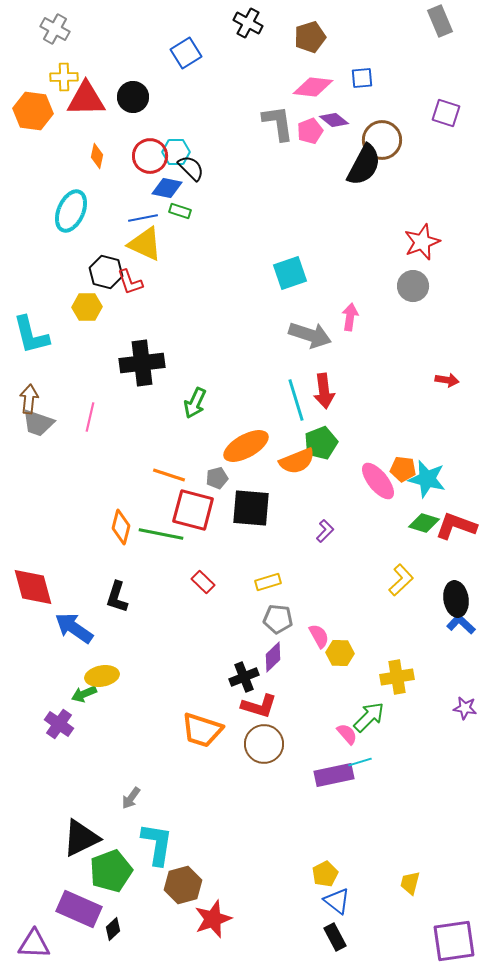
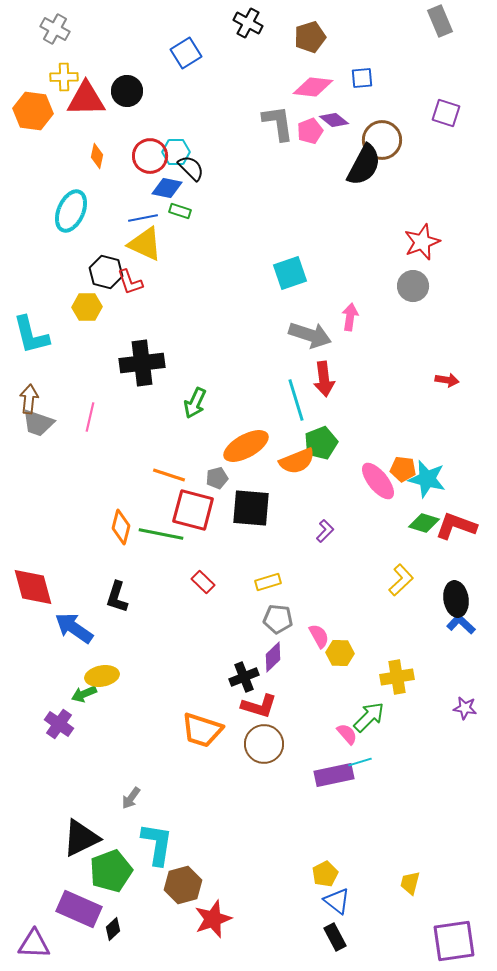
black circle at (133, 97): moved 6 px left, 6 px up
red arrow at (324, 391): moved 12 px up
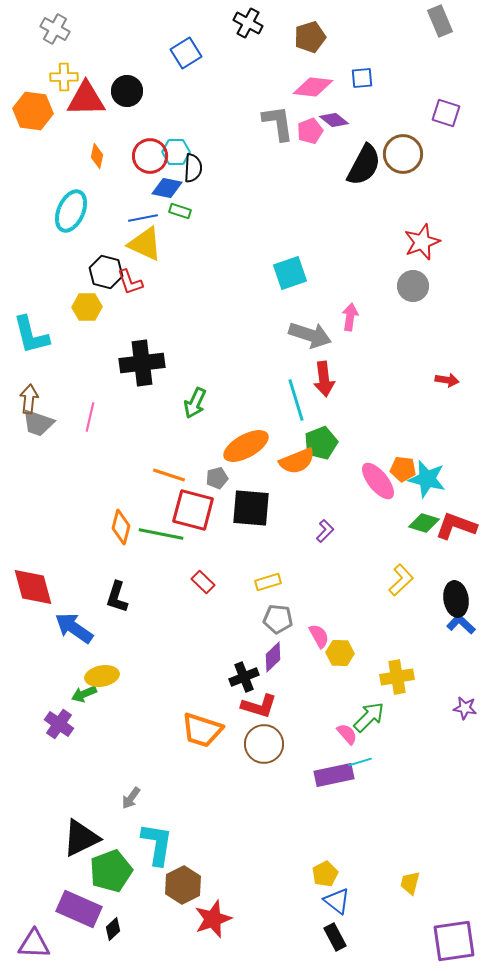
brown circle at (382, 140): moved 21 px right, 14 px down
black semicircle at (191, 168): moved 2 px right; rotated 48 degrees clockwise
brown hexagon at (183, 885): rotated 12 degrees counterclockwise
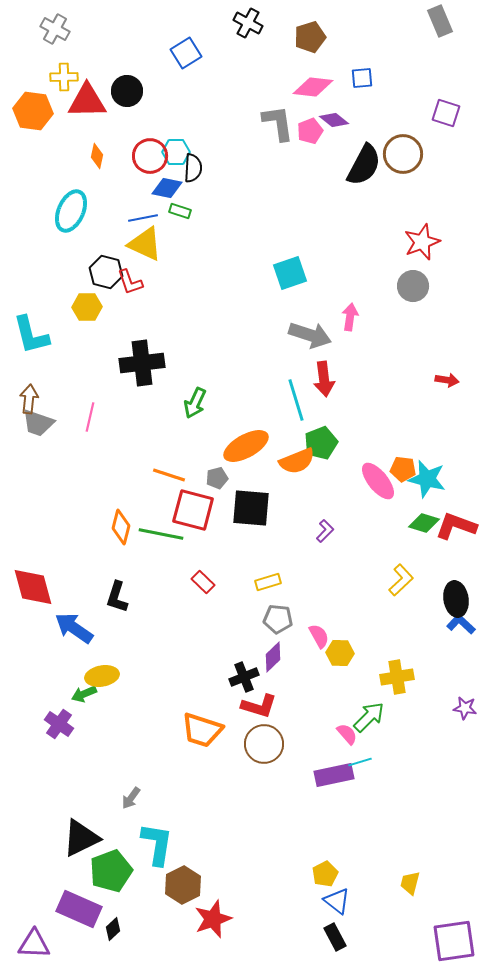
red triangle at (86, 99): moved 1 px right, 2 px down
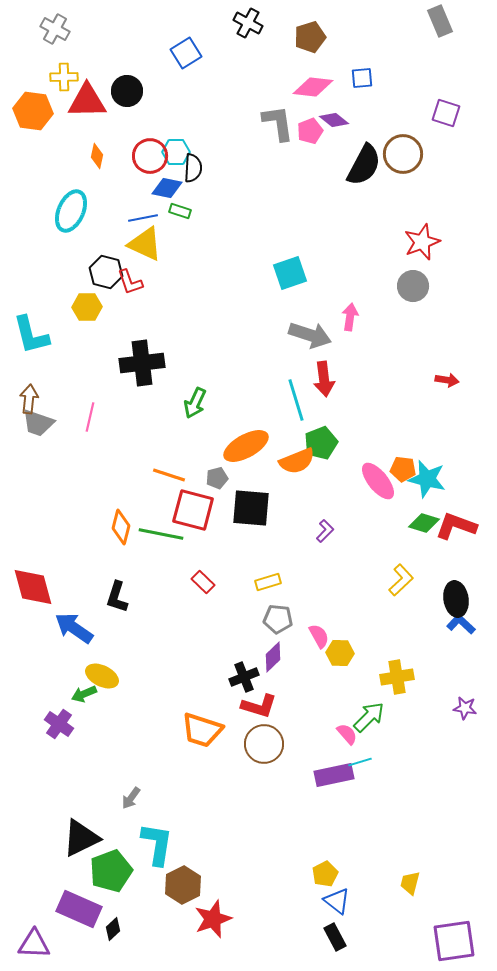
yellow ellipse at (102, 676): rotated 36 degrees clockwise
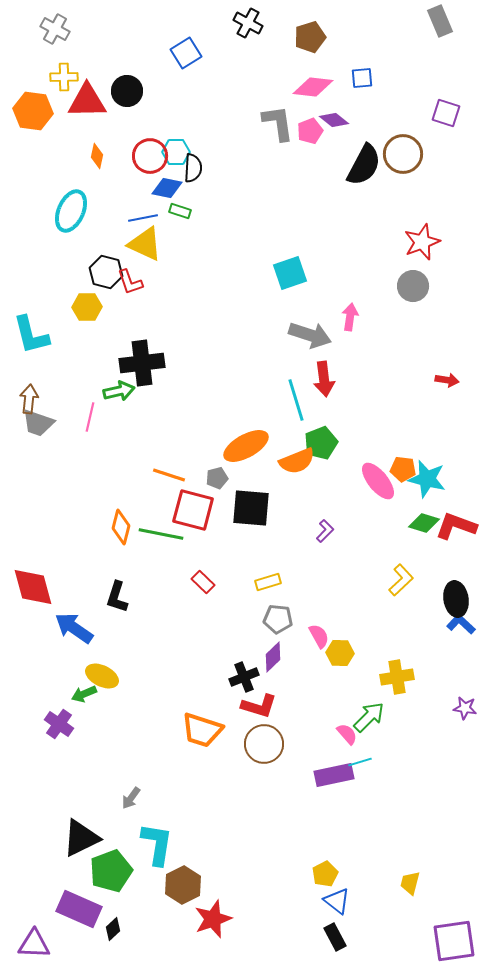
green arrow at (195, 403): moved 76 px left, 12 px up; rotated 128 degrees counterclockwise
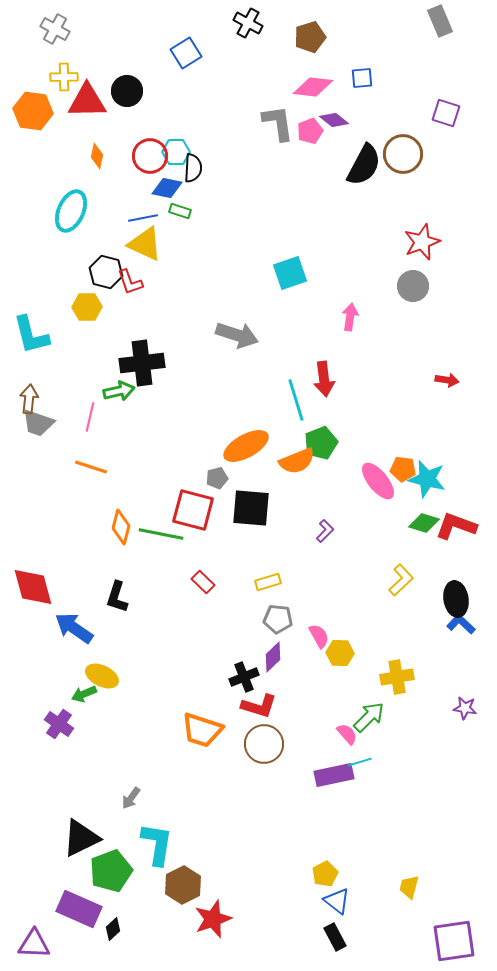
gray arrow at (310, 335): moved 73 px left
orange line at (169, 475): moved 78 px left, 8 px up
yellow trapezoid at (410, 883): moved 1 px left, 4 px down
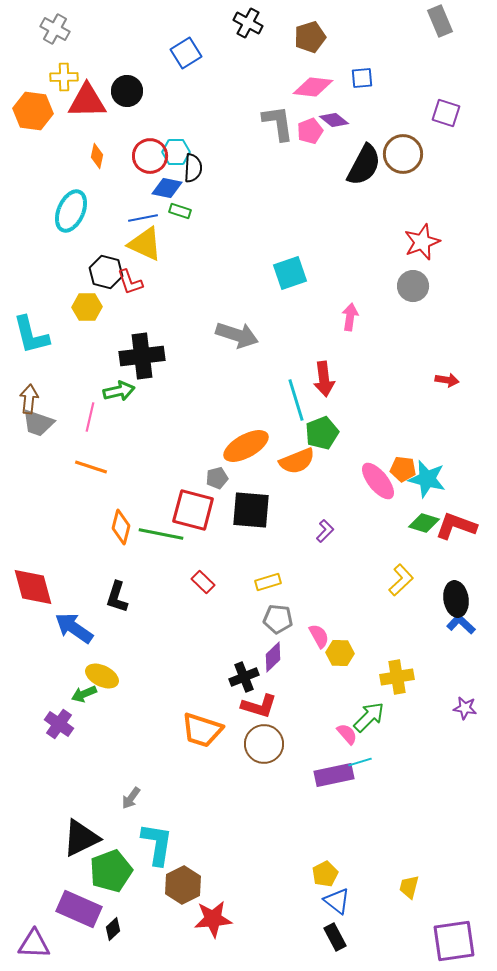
black cross at (142, 363): moved 7 px up
green pentagon at (321, 443): moved 1 px right, 10 px up
black square at (251, 508): moved 2 px down
red star at (213, 919): rotated 15 degrees clockwise
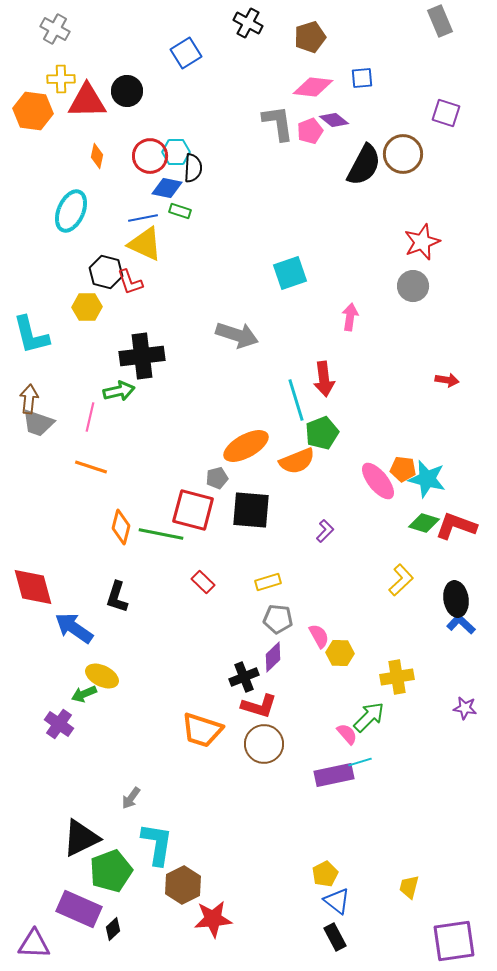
yellow cross at (64, 77): moved 3 px left, 2 px down
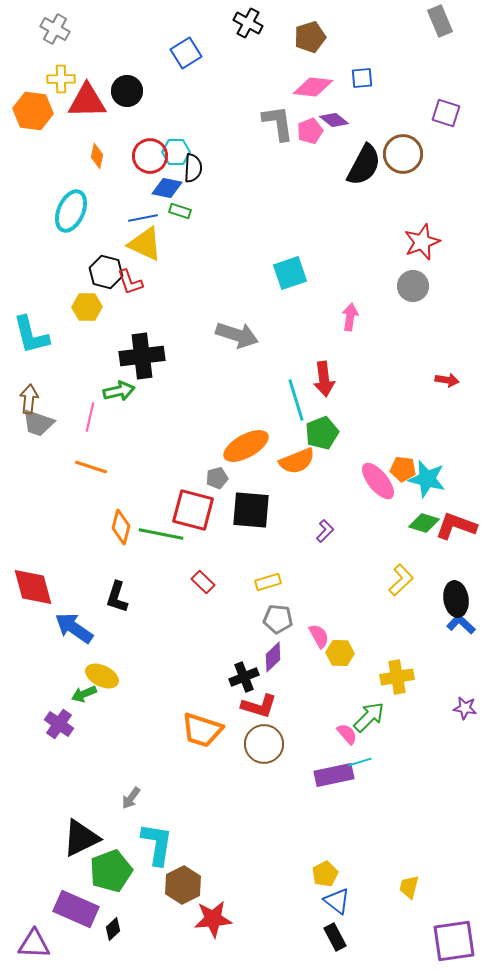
purple rectangle at (79, 909): moved 3 px left
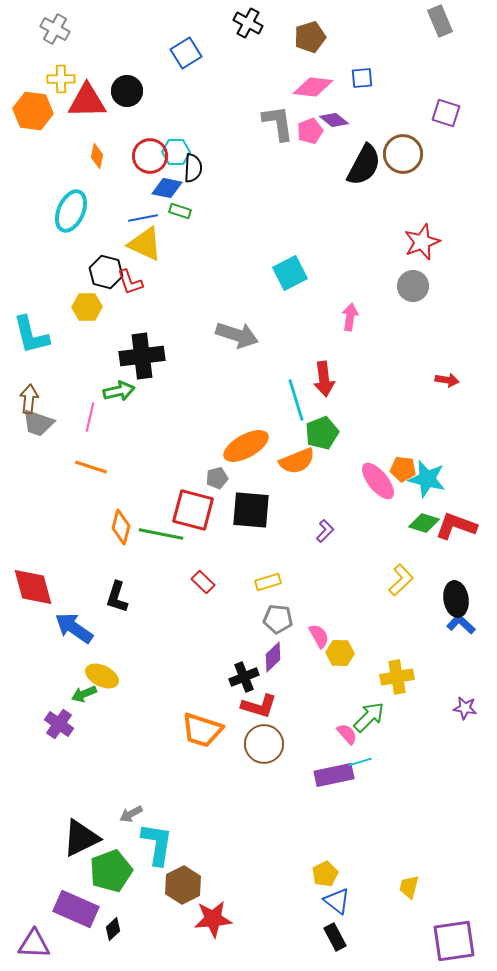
cyan square at (290, 273): rotated 8 degrees counterclockwise
gray arrow at (131, 798): moved 16 px down; rotated 25 degrees clockwise
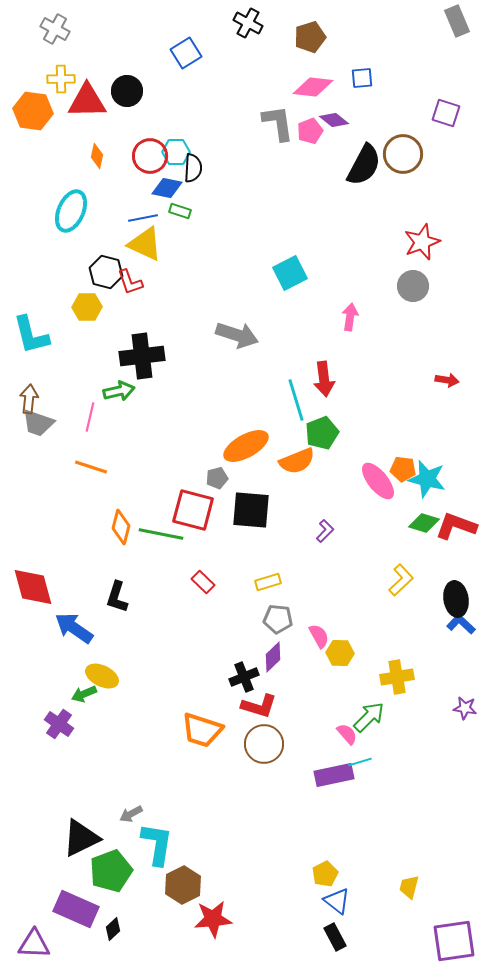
gray rectangle at (440, 21): moved 17 px right
